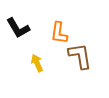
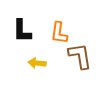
black L-shape: moved 4 px right, 3 px down; rotated 30 degrees clockwise
yellow arrow: rotated 60 degrees counterclockwise
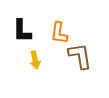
yellow arrow: moved 2 px left, 3 px up; rotated 108 degrees counterclockwise
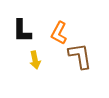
orange L-shape: rotated 20 degrees clockwise
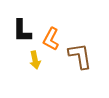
orange L-shape: moved 8 px left, 6 px down
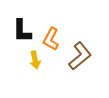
brown L-shape: rotated 60 degrees clockwise
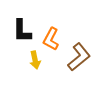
brown L-shape: moved 1 px left, 1 px down
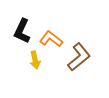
black L-shape: rotated 25 degrees clockwise
orange L-shape: rotated 100 degrees clockwise
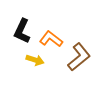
yellow arrow: rotated 60 degrees counterclockwise
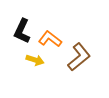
orange L-shape: moved 1 px left
